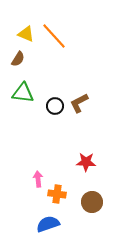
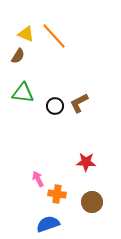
brown semicircle: moved 3 px up
pink arrow: rotated 21 degrees counterclockwise
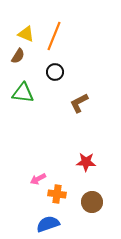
orange line: rotated 64 degrees clockwise
black circle: moved 34 px up
pink arrow: rotated 91 degrees counterclockwise
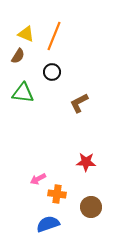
black circle: moved 3 px left
brown circle: moved 1 px left, 5 px down
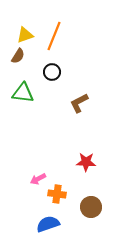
yellow triangle: moved 1 px left, 1 px down; rotated 42 degrees counterclockwise
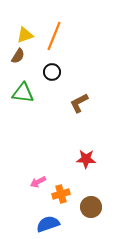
red star: moved 3 px up
pink arrow: moved 3 px down
orange cross: moved 4 px right; rotated 24 degrees counterclockwise
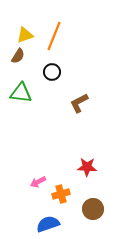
green triangle: moved 2 px left
red star: moved 1 px right, 8 px down
brown circle: moved 2 px right, 2 px down
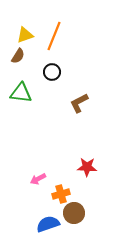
pink arrow: moved 3 px up
brown circle: moved 19 px left, 4 px down
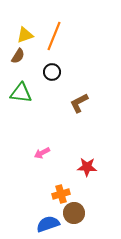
pink arrow: moved 4 px right, 26 px up
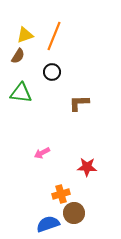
brown L-shape: rotated 25 degrees clockwise
